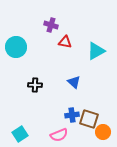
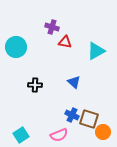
purple cross: moved 1 px right, 2 px down
blue cross: rotated 32 degrees clockwise
cyan square: moved 1 px right, 1 px down
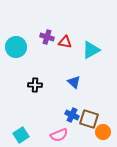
purple cross: moved 5 px left, 10 px down
cyan triangle: moved 5 px left, 1 px up
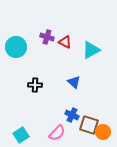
red triangle: rotated 16 degrees clockwise
brown square: moved 6 px down
pink semicircle: moved 2 px left, 2 px up; rotated 24 degrees counterclockwise
